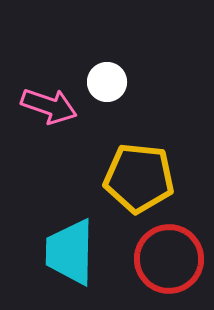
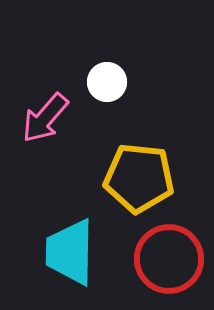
pink arrow: moved 4 px left, 12 px down; rotated 112 degrees clockwise
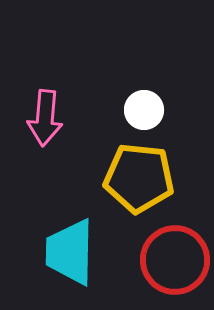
white circle: moved 37 px right, 28 px down
pink arrow: rotated 36 degrees counterclockwise
red circle: moved 6 px right, 1 px down
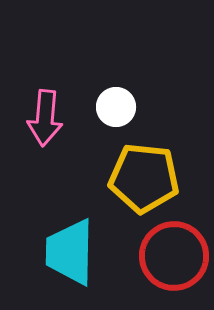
white circle: moved 28 px left, 3 px up
yellow pentagon: moved 5 px right
red circle: moved 1 px left, 4 px up
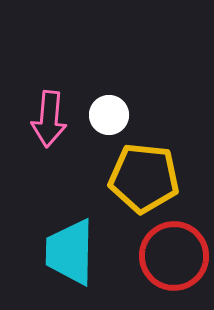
white circle: moved 7 px left, 8 px down
pink arrow: moved 4 px right, 1 px down
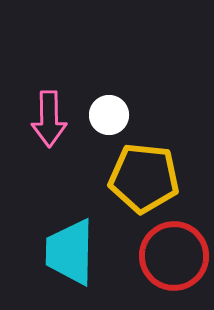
pink arrow: rotated 6 degrees counterclockwise
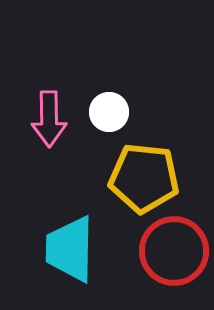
white circle: moved 3 px up
cyan trapezoid: moved 3 px up
red circle: moved 5 px up
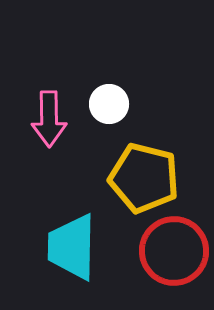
white circle: moved 8 px up
yellow pentagon: rotated 8 degrees clockwise
cyan trapezoid: moved 2 px right, 2 px up
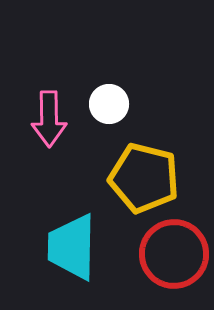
red circle: moved 3 px down
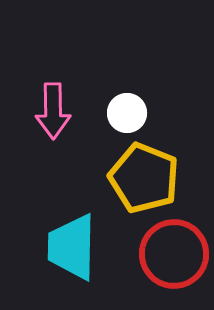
white circle: moved 18 px right, 9 px down
pink arrow: moved 4 px right, 8 px up
yellow pentagon: rotated 8 degrees clockwise
